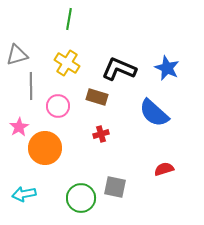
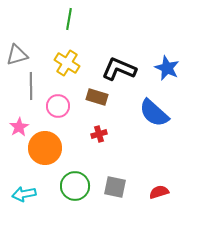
red cross: moved 2 px left
red semicircle: moved 5 px left, 23 px down
green circle: moved 6 px left, 12 px up
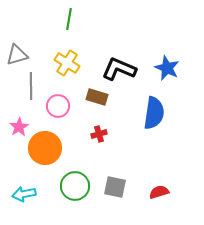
blue semicircle: rotated 124 degrees counterclockwise
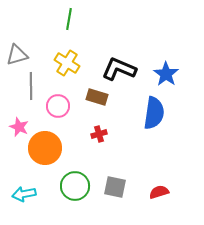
blue star: moved 1 px left, 6 px down; rotated 10 degrees clockwise
pink star: rotated 18 degrees counterclockwise
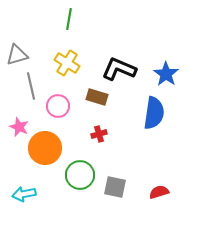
gray line: rotated 12 degrees counterclockwise
green circle: moved 5 px right, 11 px up
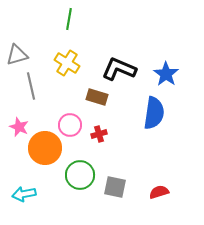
pink circle: moved 12 px right, 19 px down
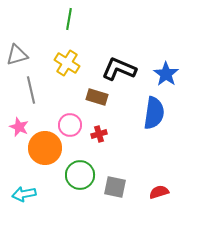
gray line: moved 4 px down
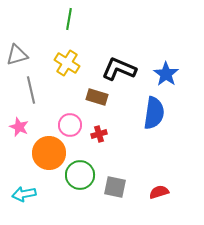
orange circle: moved 4 px right, 5 px down
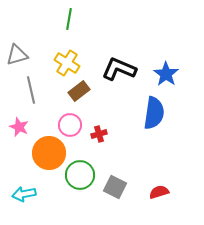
brown rectangle: moved 18 px left, 6 px up; rotated 55 degrees counterclockwise
gray square: rotated 15 degrees clockwise
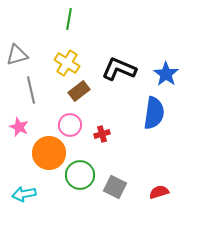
red cross: moved 3 px right
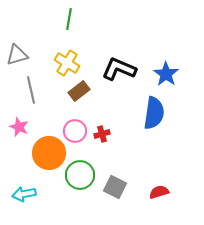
pink circle: moved 5 px right, 6 px down
